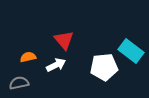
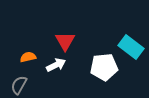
red triangle: moved 1 px right, 1 px down; rotated 10 degrees clockwise
cyan rectangle: moved 4 px up
gray semicircle: moved 2 px down; rotated 48 degrees counterclockwise
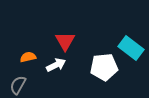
cyan rectangle: moved 1 px down
gray semicircle: moved 1 px left
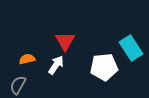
cyan rectangle: rotated 20 degrees clockwise
orange semicircle: moved 1 px left, 2 px down
white arrow: rotated 30 degrees counterclockwise
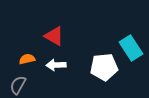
red triangle: moved 11 px left, 5 px up; rotated 30 degrees counterclockwise
white arrow: rotated 126 degrees counterclockwise
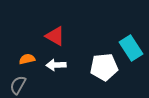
red triangle: moved 1 px right
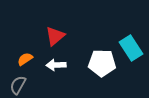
red triangle: rotated 50 degrees clockwise
orange semicircle: moved 2 px left; rotated 21 degrees counterclockwise
white pentagon: moved 2 px left, 4 px up; rotated 8 degrees clockwise
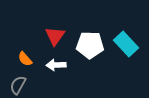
red triangle: rotated 15 degrees counterclockwise
cyan rectangle: moved 5 px left, 4 px up; rotated 10 degrees counterclockwise
orange semicircle: rotated 98 degrees counterclockwise
white pentagon: moved 12 px left, 18 px up
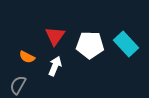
orange semicircle: moved 2 px right, 2 px up; rotated 21 degrees counterclockwise
white arrow: moved 1 px left, 1 px down; rotated 114 degrees clockwise
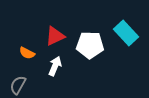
red triangle: rotated 30 degrees clockwise
cyan rectangle: moved 11 px up
orange semicircle: moved 4 px up
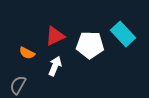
cyan rectangle: moved 3 px left, 1 px down
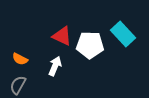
red triangle: moved 7 px right; rotated 50 degrees clockwise
orange semicircle: moved 7 px left, 6 px down
